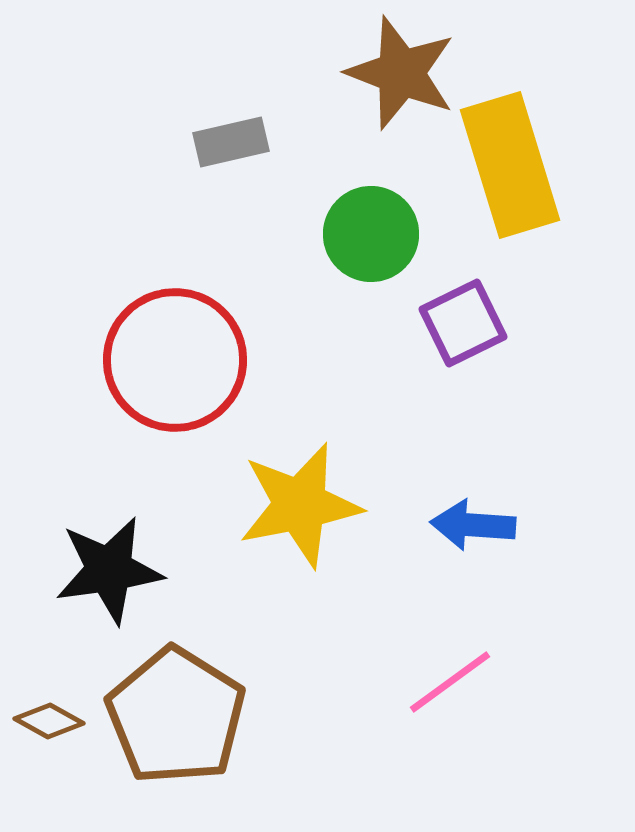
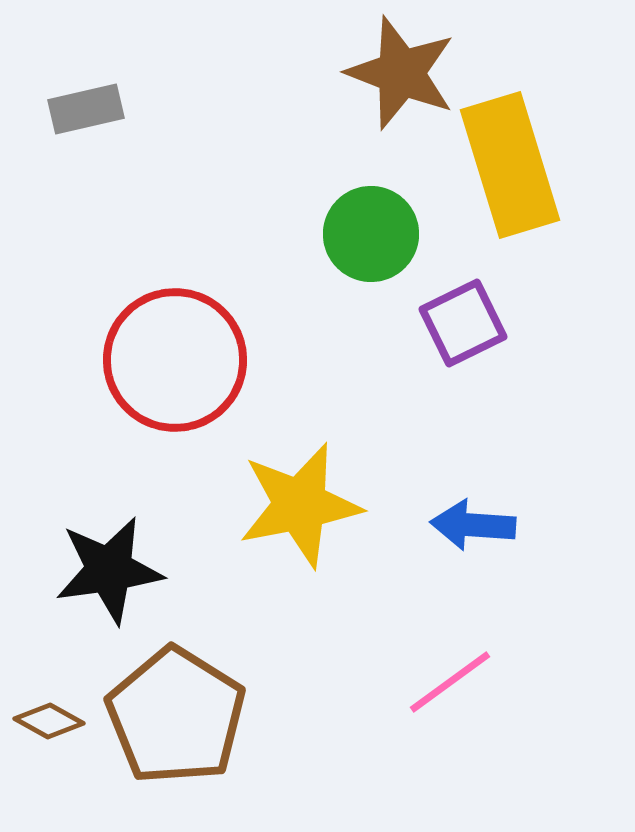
gray rectangle: moved 145 px left, 33 px up
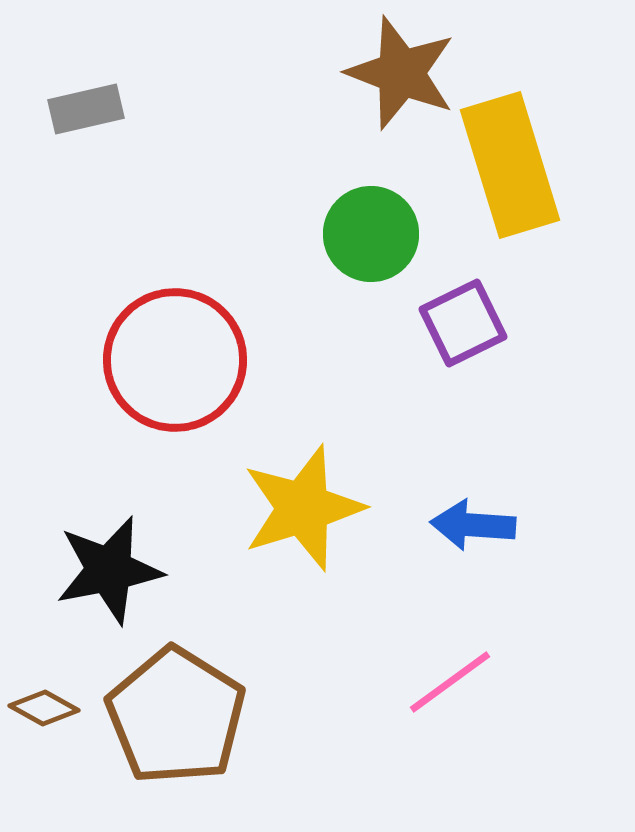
yellow star: moved 3 px right, 3 px down; rotated 6 degrees counterclockwise
black star: rotated 3 degrees counterclockwise
brown diamond: moved 5 px left, 13 px up
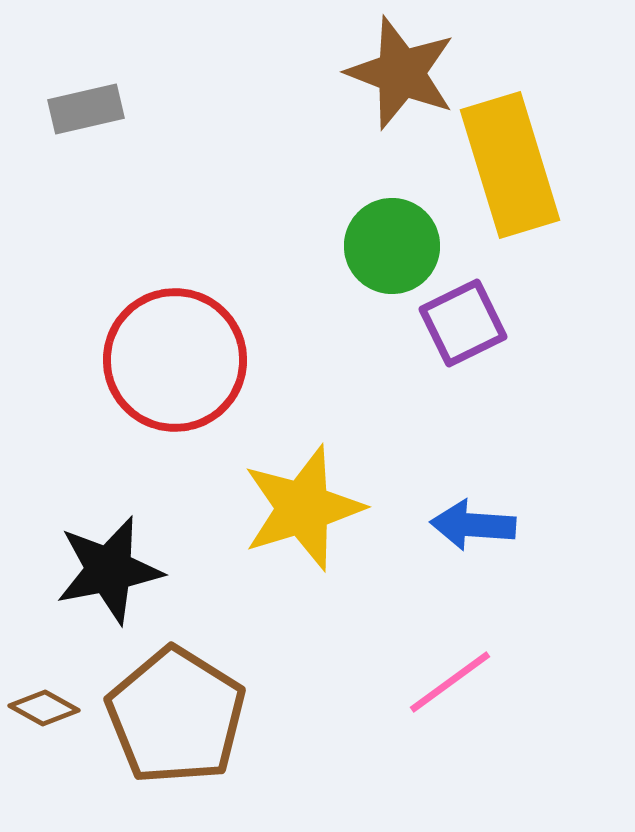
green circle: moved 21 px right, 12 px down
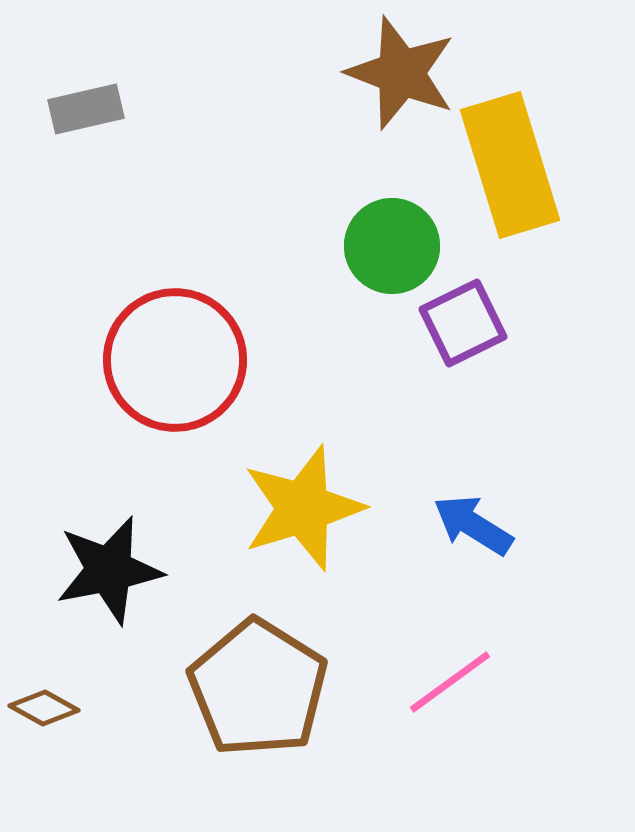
blue arrow: rotated 28 degrees clockwise
brown pentagon: moved 82 px right, 28 px up
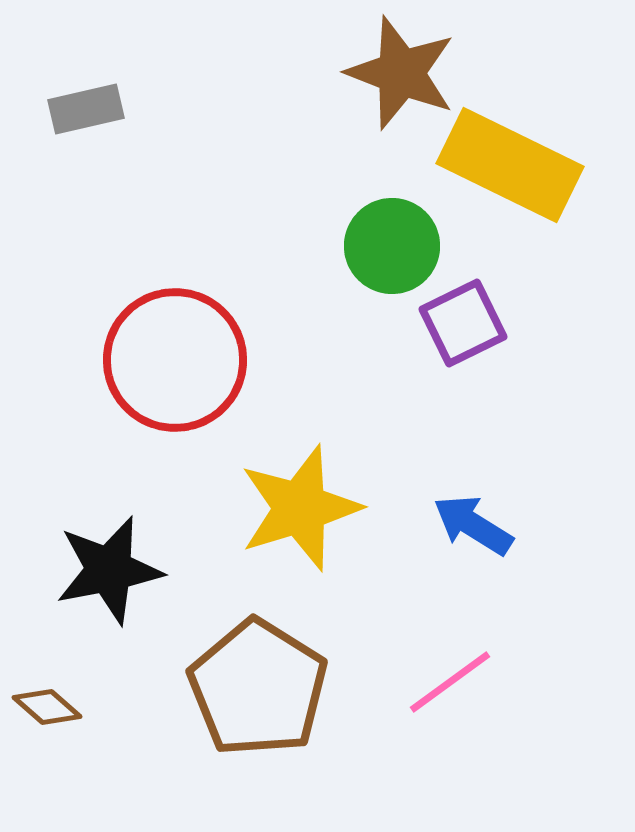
yellow rectangle: rotated 47 degrees counterclockwise
yellow star: moved 3 px left
brown diamond: moved 3 px right, 1 px up; rotated 12 degrees clockwise
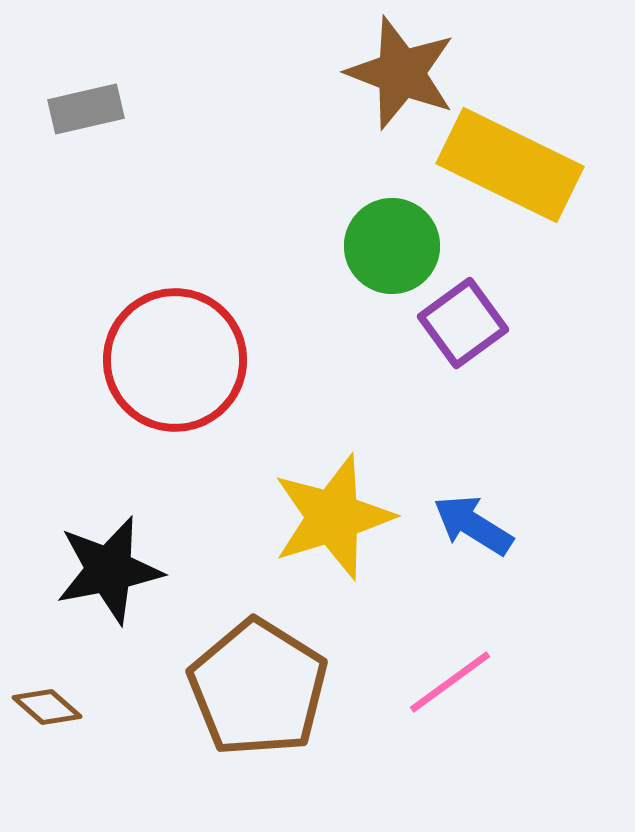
purple square: rotated 10 degrees counterclockwise
yellow star: moved 33 px right, 9 px down
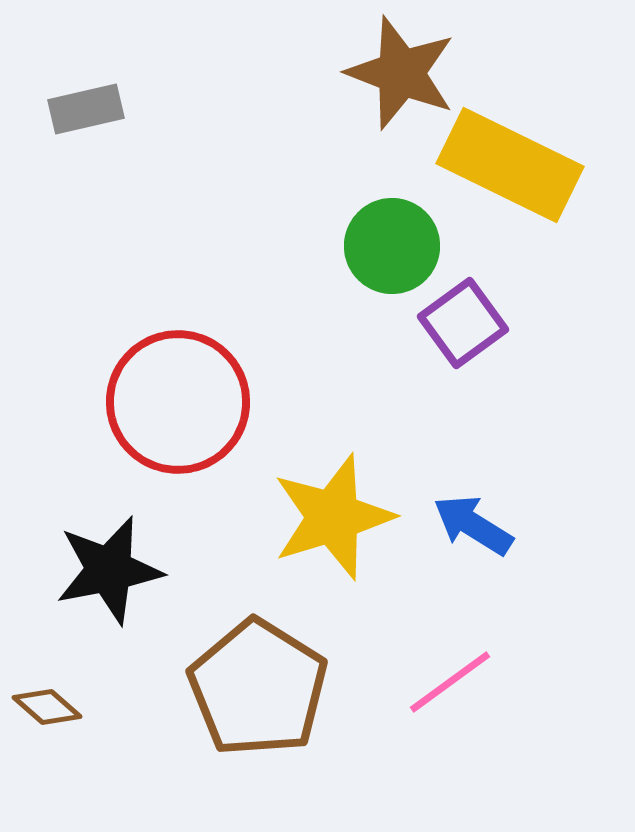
red circle: moved 3 px right, 42 px down
